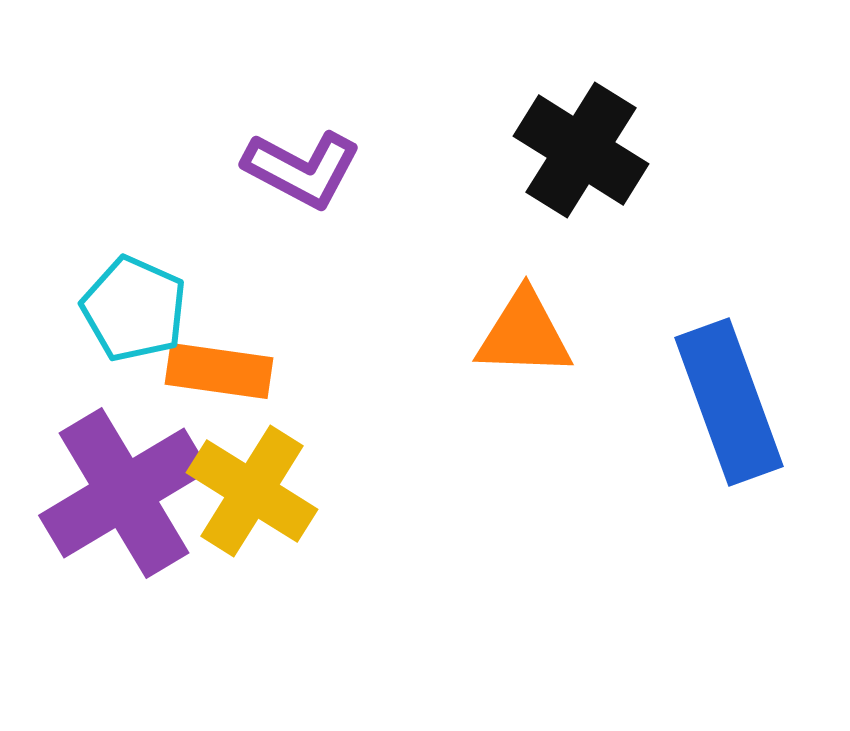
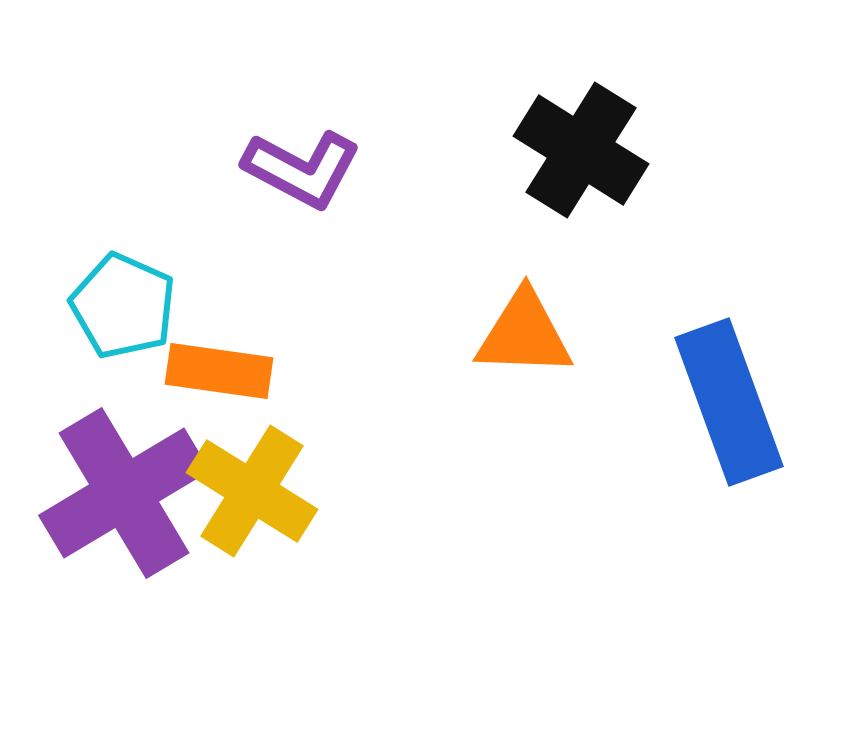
cyan pentagon: moved 11 px left, 3 px up
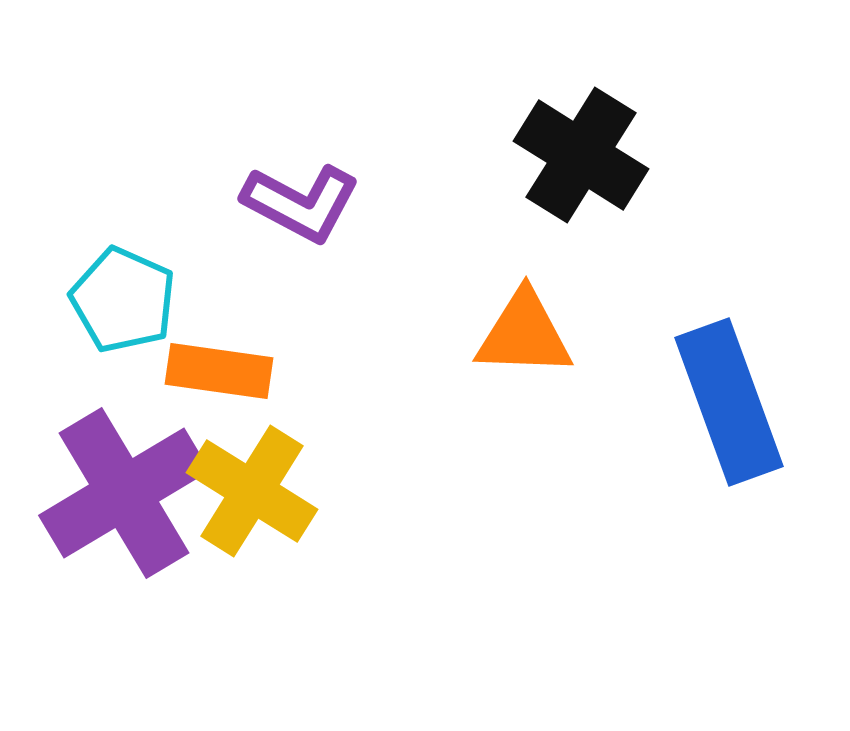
black cross: moved 5 px down
purple L-shape: moved 1 px left, 34 px down
cyan pentagon: moved 6 px up
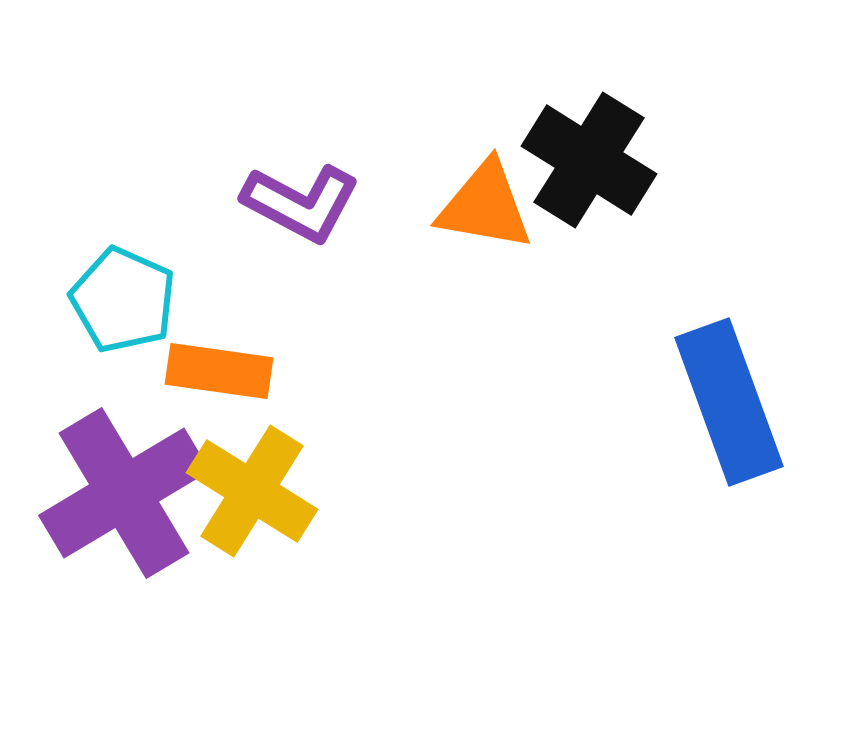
black cross: moved 8 px right, 5 px down
orange triangle: moved 39 px left, 128 px up; rotated 8 degrees clockwise
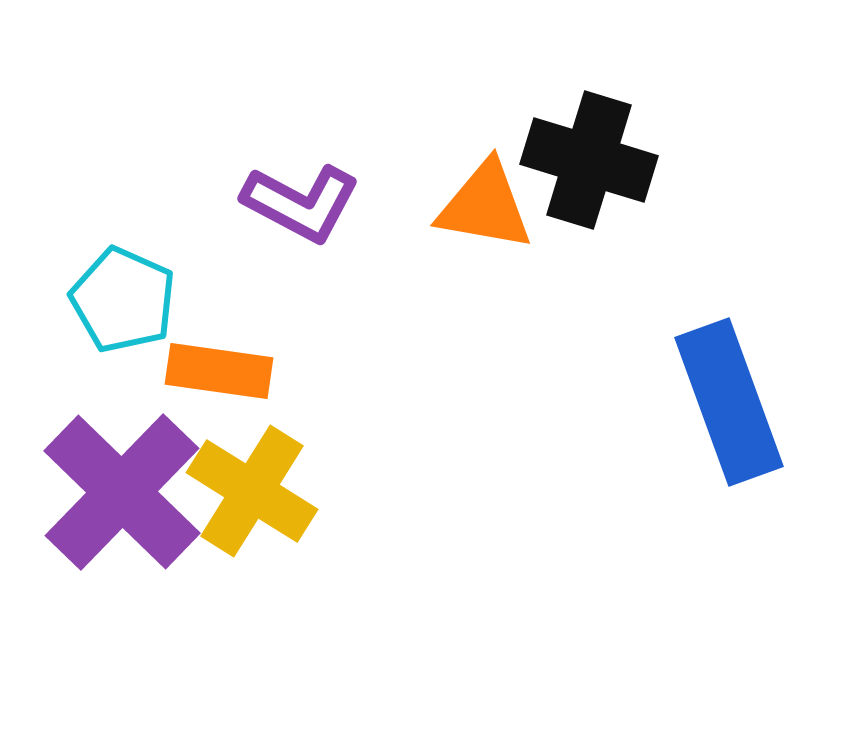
black cross: rotated 15 degrees counterclockwise
purple cross: moved 2 px left, 1 px up; rotated 15 degrees counterclockwise
